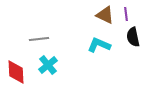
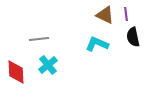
cyan L-shape: moved 2 px left, 1 px up
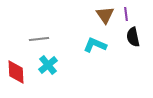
brown triangle: rotated 30 degrees clockwise
cyan L-shape: moved 2 px left, 1 px down
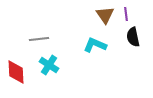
cyan cross: moved 1 px right; rotated 18 degrees counterclockwise
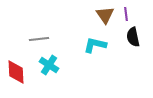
cyan L-shape: rotated 10 degrees counterclockwise
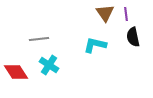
brown triangle: moved 2 px up
red diamond: rotated 30 degrees counterclockwise
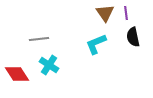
purple line: moved 1 px up
cyan L-shape: moved 1 px right, 1 px up; rotated 35 degrees counterclockwise
red diamond: moved 1 px right, 2 px down
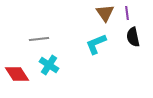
purple line: moved 1 px right
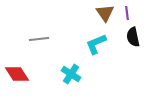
cyan cross: moved 22 px right, 9 px down
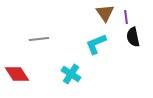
purple line: moved 1 px left, 4 px down
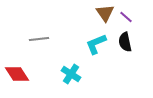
purple line: rotated 40 degrees counterclockwise
black semicircle: moved 8 px left, 5 px down
